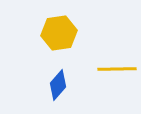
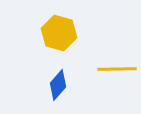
yellow hexagon: rotated 24 degrees clockwise
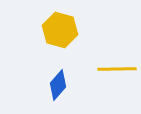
yellow hexagon: moved 1 px right, 3 px up
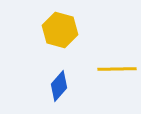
blue diamond: moved 1 px right, 1 px down
